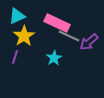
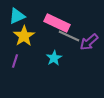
purple line: moved 4 px down
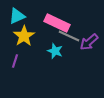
cyan star: moved 1 px right, 7 px up; rotated 21 degrees counterclockwise
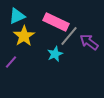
pink rectangle: moved 1 px left, 1 px up
gray line: rotated 75 degrees counterclockwise
purple arrow: rotated 78 degrees clockwise
cyan star: moved 3 px down; rotated 28 degrees clockwise
purple line: moved 4 px left, 1 px down; rotated 24 degrees clockwise
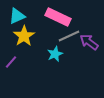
pink rectangle: moved 2 px right, 5 px up
gray line: rotated 25 degrees clockwise
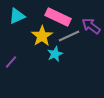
yellow star: moved 18 px right
purple arrow: moved 2 px right, 16 px up
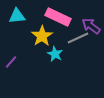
cyan triangle: rotated 18 degrees clockwise
gray line: moved 9 px right, 2 px down
cyan star: rotated 21 degrees counterclockwise
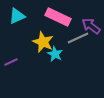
cyan triangle: rotated 18 degrees counterclockwise
yellow star: moved 1 px right, 6 px down; rotated 15 degrees counterclockwise
purple line: rotated 24 degrees clockwise
